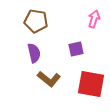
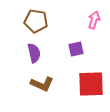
pink arrow: moved 1 px down
brown L-shape: moved 7 px left, 5 px down; rotated 15 degrees counterclockwise
red square: rotated 12 degrees counterclockwise
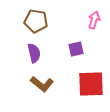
brown L-shape: rotated 15 degrees clockwise
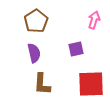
brown pentagon: rotated 30 degrees clockwise
brown L-shape: rotated 55 degrees clockwise
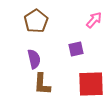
pink arrow: rotated 24 degrees clockwise
purple semicircle: moved 6 px down
